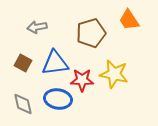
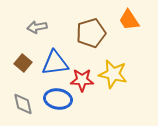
brown square: rotated 12 degrees clockwise
yellow star: moved 1 px left
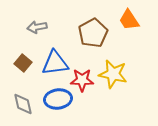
brown pentagon: moved 2 px right; rotated 12 degrees counterclockwise
blue ellipse: rotated 16 degrees counterclockwise
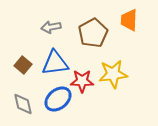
orange trapezoid: rotated 35 degrees clockwise
gray arrow: moved 14 px right
brown square: moved 2 px down
yellow star: rotated 20 degrees counterclockwise
red star: moved 1 px down
blue ellipse: rotated 32 degrees counterclockwise
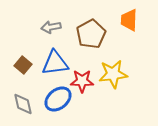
brown pentagon: moved 2 px left, 1 px down
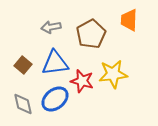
red star: rotated 15 degrees clockwise
blue ellipse: moved 3 px left
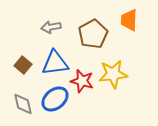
brown pentagon: moved 2 px right
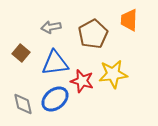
brown square: moved 2 px left, 12 px up
